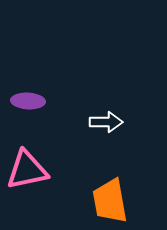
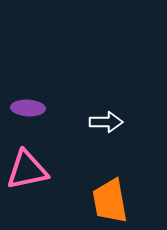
purple ellipse: moved 7 px down
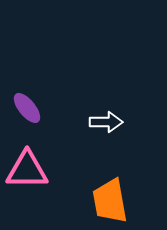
purple ellipse: moved 1 px left; rotated 48 degrees clockwise
pink triangle: rotated 12 degrees clockwise
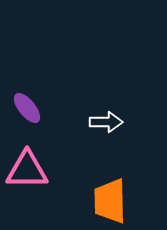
orange trapezoid: rotated 9 degrees clockwise
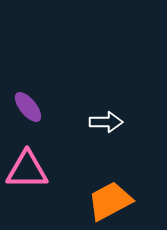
purple ellipse: moved 1 px right, 1 px up
orange trapezoid: rotated 63 degrees clockwise
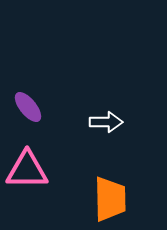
orange trapezoid: moved 2 px up; rotated 117 degrees clockwise
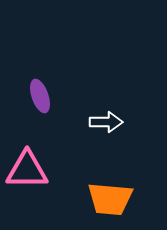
purple ellipse: moved 12 px right, 11 px up; rotated 20 degrees clockwise
orange trapezoid: rotated 96 degrees clockwise
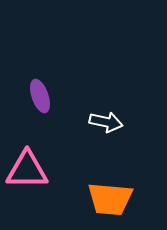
white arrow: rotated 12 degrees clockwise
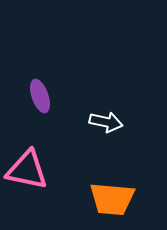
pink triangle: rotated 12 degrees clockwise
orange trapezoid: moved 2 px right
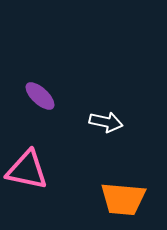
purple ellipse: rotated 28 degrees counterclockwise
orange trapezoid: moved 11 px right
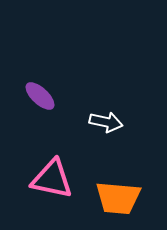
pink triangle: moved 25 px right, 9 px down
orange trapezoid: moved 5 px left, 1 px up
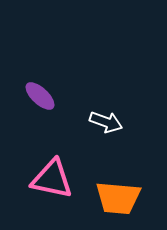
white arrow: rotated 8 degrees clockwise
